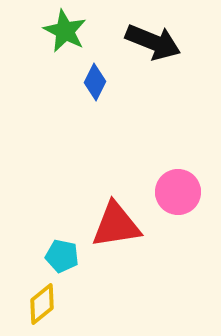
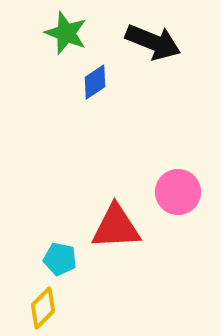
green star: moved 1 px right, 2 px down; rotated 6 degrees counterclockwise
blue diamond: rotated 30 degrees clockwise
red triangle: moved 2 px down; rotated 6 degrees clockwise
cyan pentagon: moved 2 px left, 3 px down
yellow diamond: moved 1 px right, 4 px down; rotated 6 degrees counterclockwise
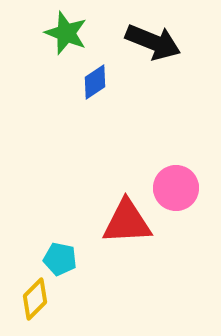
pink circle: moved 2 px left, 4 px up
red triangle: moved 11 px right, 5 px up
yellow diamond: moved 8 px left, 9 px up
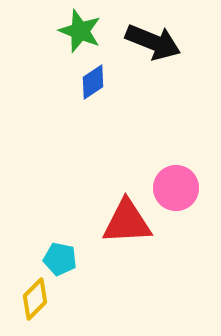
green star: moved 14 px right, 2 px up
blue diamond: moved 2 px left
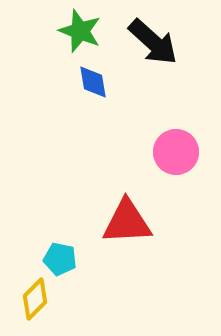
black arrow: rotated 20 degrees clockwise
blue diamond: rotated 66 degrees counterclockwise
pink circle: moved 36 px up
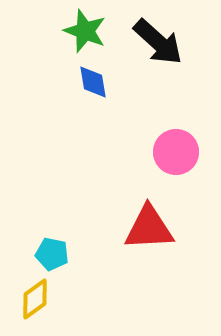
green star: moved 5 px right
black arrow: moved 5 px right
red triangle: moved 22 px right, 6 px down
cyan pentagon: moved 8 px left, 5 px up
yellow diamond: rotated 9 degrees clockwise
